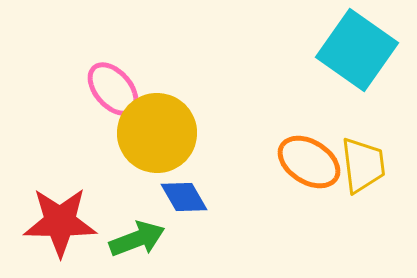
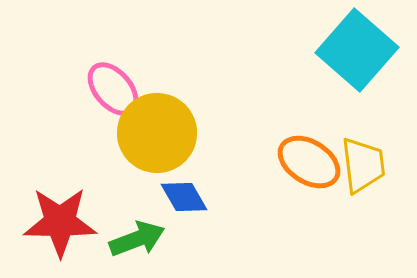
cyan square: rotated 6 degrees clockwise
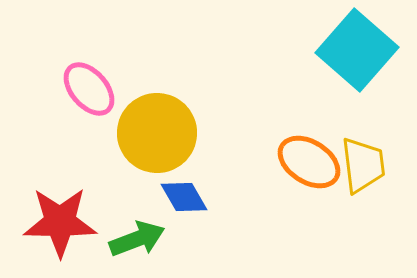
pink ellipse: moved 24 px left
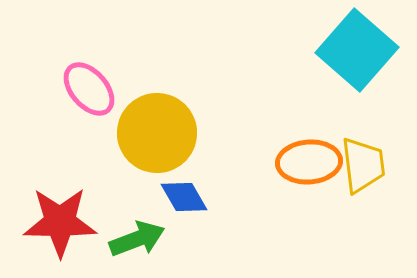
orange ellipse: rotated 36 degrees counterclockwise
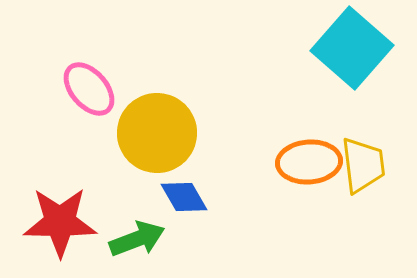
cyan square: moved 5 px left, 2 px up
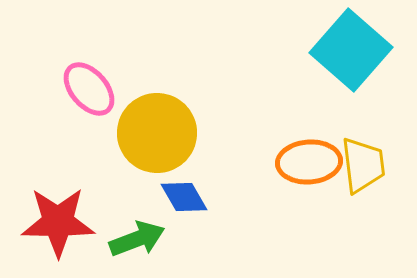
cyan square: moved 1 px left, 2 px down
red star: moved 2 px left
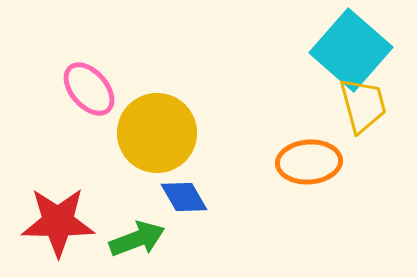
yellow trapezoid: moved 60 px up; rotated 8 degrees counterclockwise
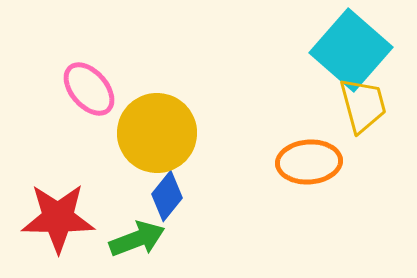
blue diamond: moved 17 px left, 1 px up; rotated 69 degrees clockwise
red star: moved 4 px up
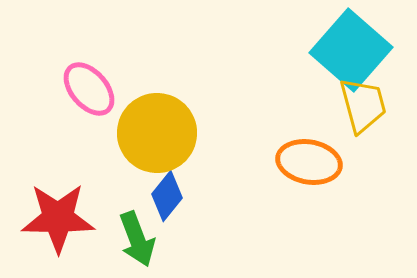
orange ellipse: rotated 14 degrees clockwise
green arrow: rotated 90 degrees clockwise
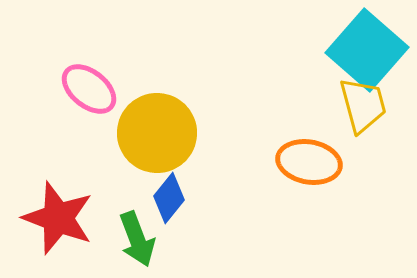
cyan square: moved 16 px right
pink ellipse: rotated 10 degrees counterclockwise
blue diamond: moved 2 px right, 2 px down
red star: rotated 20 degrees clockwise
